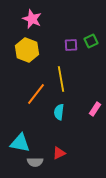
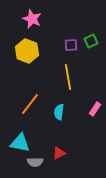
yellow hexagon: moved 1 px down
yellow line: moved 7 px right, 2 px up
orange line: moved 6 px left, 10 px down
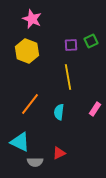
cyan triangle: moved 1 px up; rotated 15 degrees clockwise
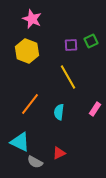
yellow line: rotated 20 degrees counterclockwise
gray semicircle: rotated 28 degrees clockwise
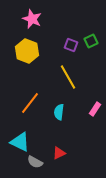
purple square: rotated 24 degrees clockwise
orange line: moved 1 px up
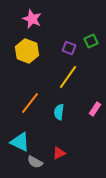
purple square: moved 2 px left, 3 px down
yellow line: rotated 65 degrees clockwise
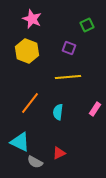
green square: moved 4 px left, 16 px up
yellow line: rotated 50 degrees clockwise
cyan semicircle: moved 1 px left
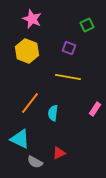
yellow line: rotated 15 degrees clockwise
cyan semicircle: moved 5 px left, 1 px down
cyan triangle: moved 3 px up
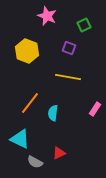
pink star: moved 15 px right, 3 px up
green square: moved 3 px left
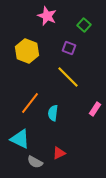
green square: rotated 24 degrees counterclockwise
yellow line: rotated 35 degrees clockwise
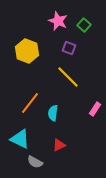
pink star: moved 11 px right, 5 px down
red triangle: moved 8 px up
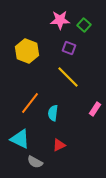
pink star: moved 2 px right, 1 px up; rotated 24 degrees counterclockwise
